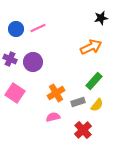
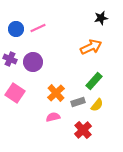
orange cross: rotated 12 degrees counterclockwise
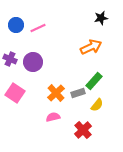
blue circle: moved 4 px up
gray rectangle: moved 9 px up
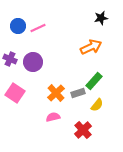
blue circle: moved 2 px right, 1 px down
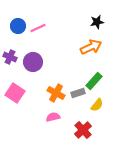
black star: moved 4 px left, 4 px down
purple cross: moved 2 px up
orange cross: rotated 18 degrees counterclockwise
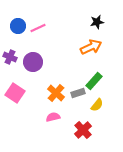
orange cross: rotated 12 degrees clockwise
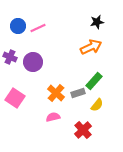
pink square: moved 5 px down
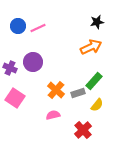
purple cross: moved 11 px down
orange cross: moved 3 px up
pink semicircle: moved 2 px up
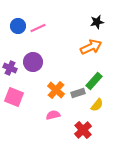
pink square: moved 1 px left, 1 px up; rotated 12 degrees counterclockwise
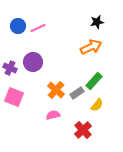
gray rectangle: moved 1 px left; rotated 16 degrees counterclockwise
